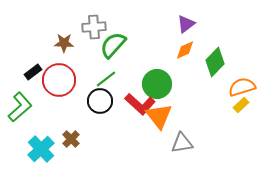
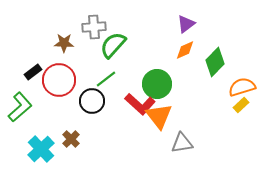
black circle: moved 8 px left
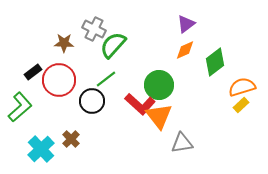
gray cross: moved 2 px down; rotated 30 degrees clockwise
green diamond: rotated 8 degrees clockwise
green circle: moved 2 px right, 1 px down
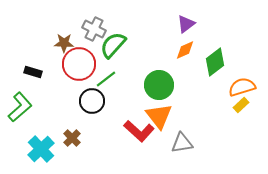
black rectangle: rotated 54 degrees clockwise
red circle: moved 20 px right, 16 px up
red L-shape: moved 1 px left, 27 px down
brown cross: moved 1 px right, 1 px up
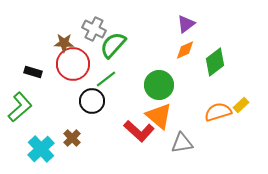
red circle: moved 6 px left
orange semicircle: moved 24 px left, 25 px down
orange triangle: rotated 12 degrees counterclockwise
